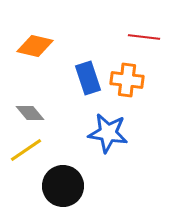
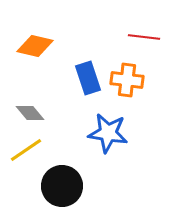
black circle: moved 1 px left
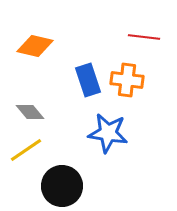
blue rectangle: moved 2 px down
gray diamond: moved 1 px up
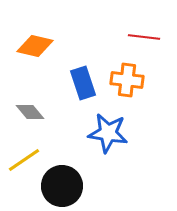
blue rectangle: moved 5 px left, 3 px down
yellow line: moved 2 px left, 10 px down
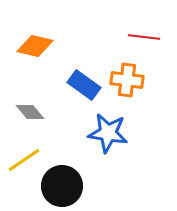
blue rectangle: moved 1 px right, 2 px down; rotated 36 degrees counterclockwise
